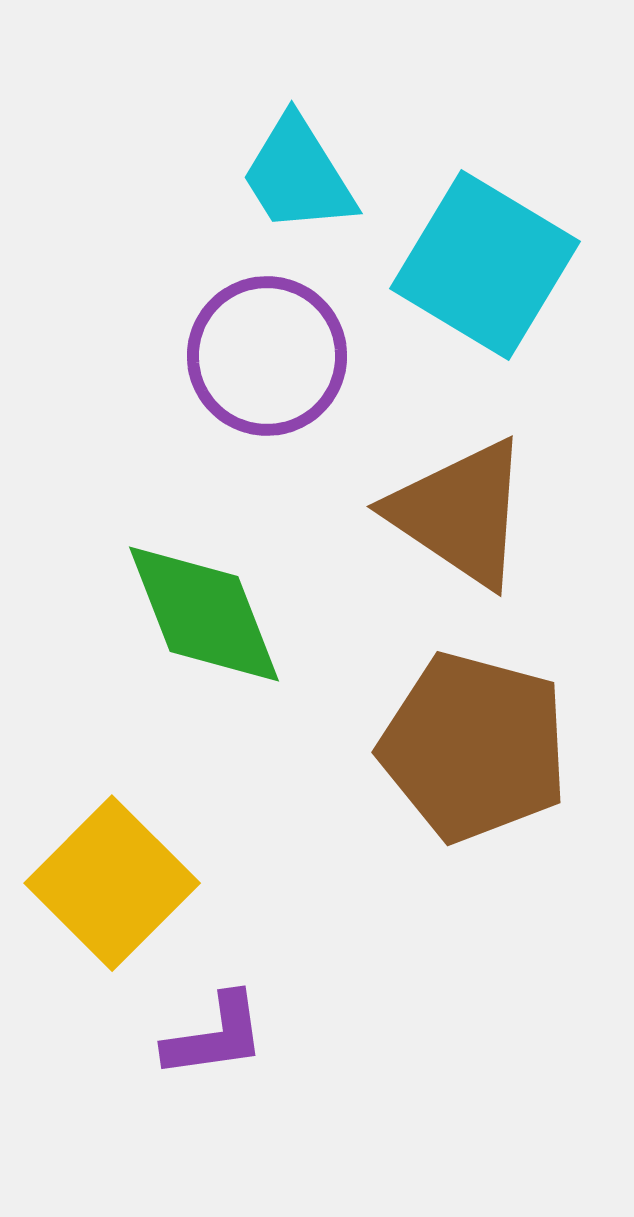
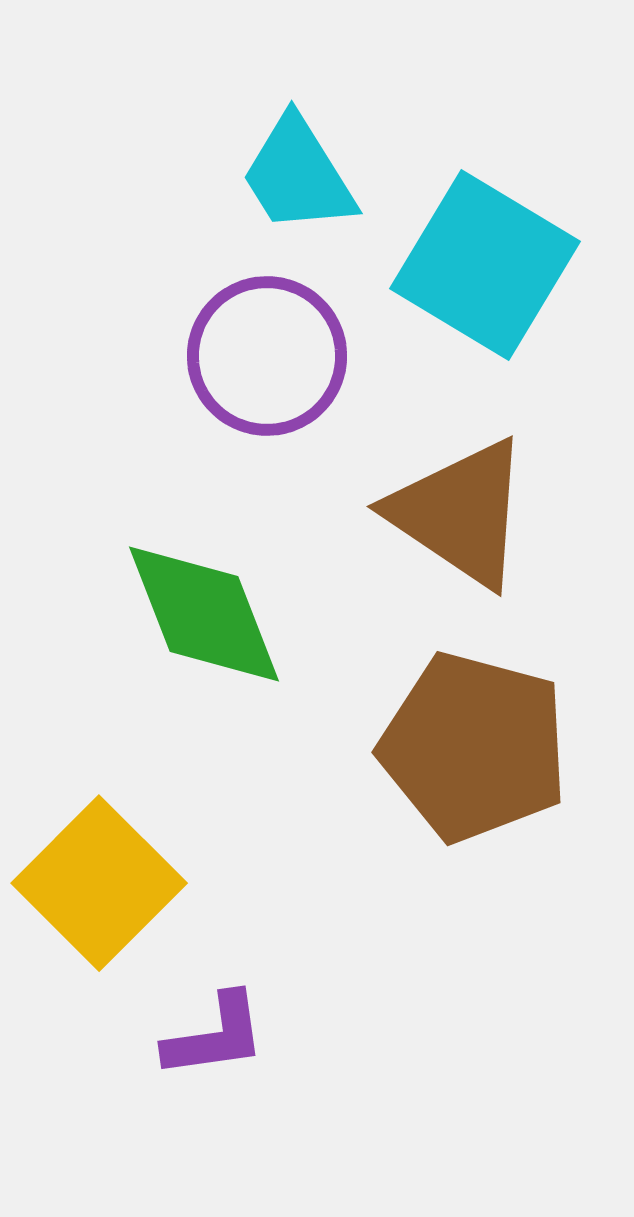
yellow square: moved 13 px left
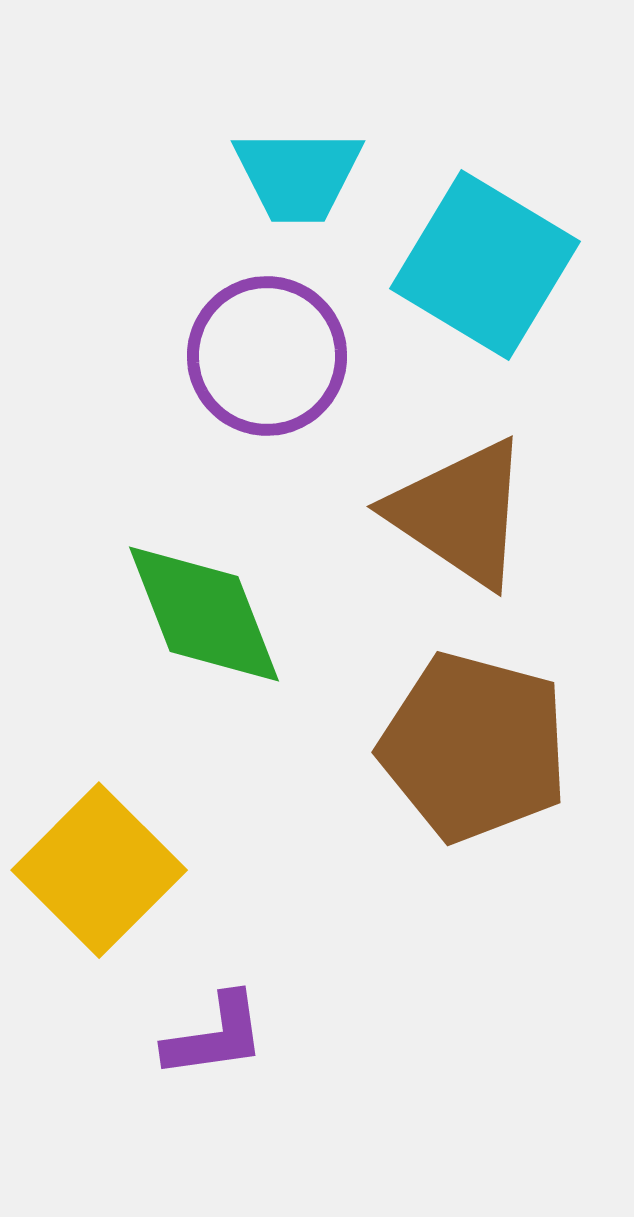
cyan trapezoid: rotated 58 degrees counterclockwise
yellow square: moved 13 px up
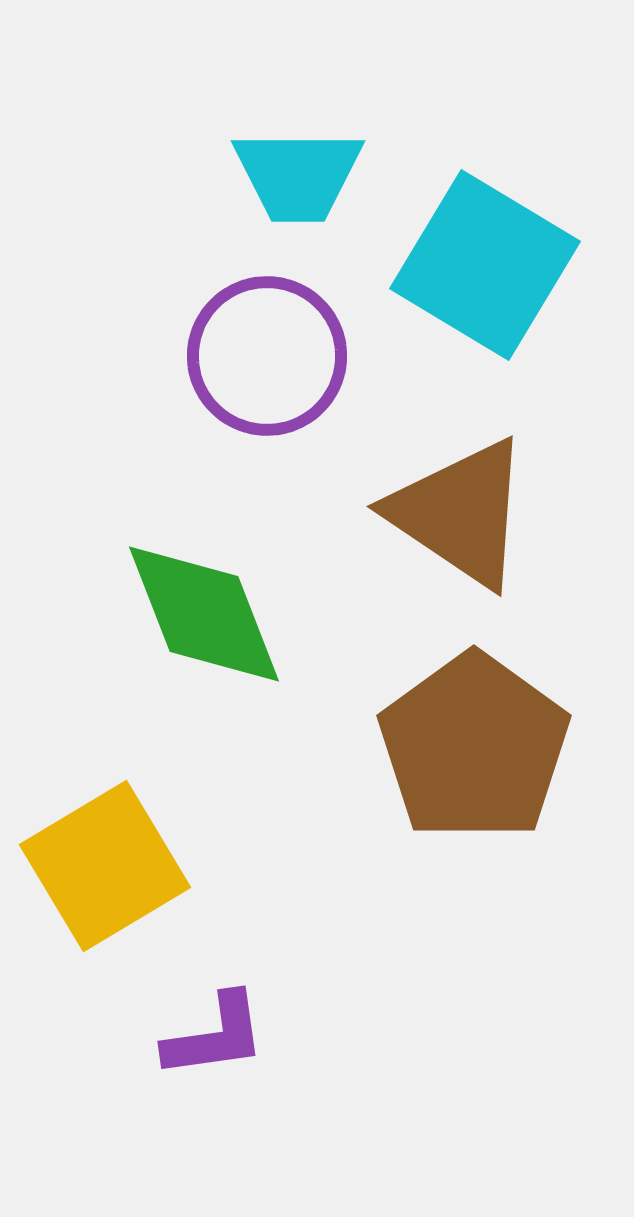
brown pentagon: rotated 21 degrees clockwise
yellow square: moved 6 px right, 4 px up; rotated 14 degrees clockwise
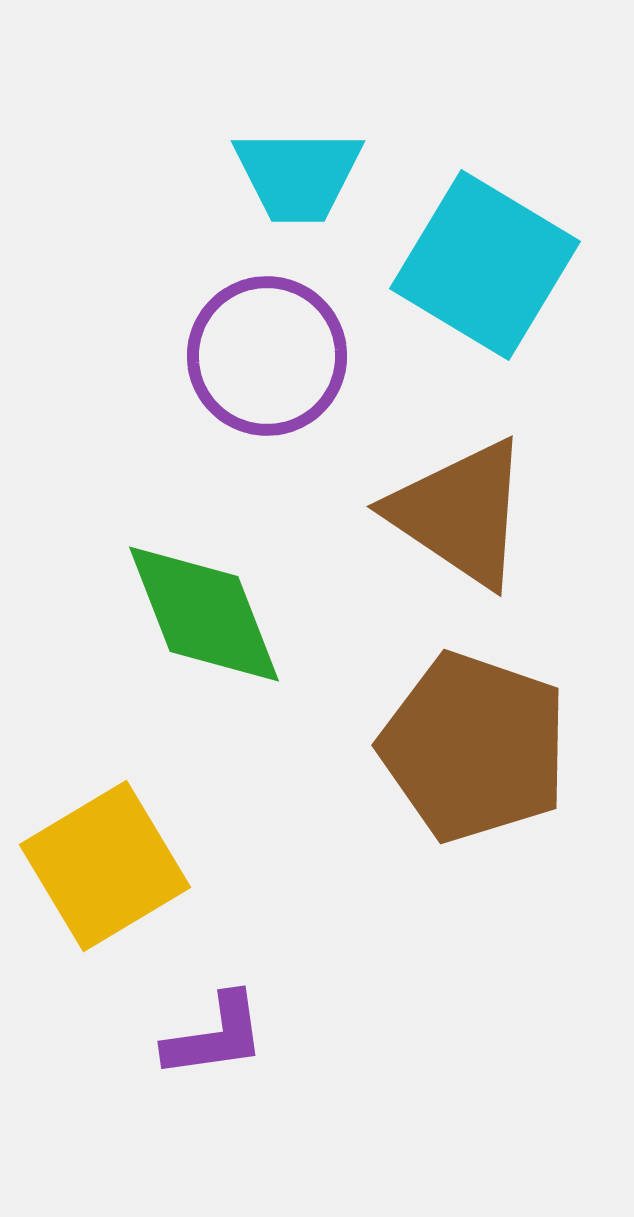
brown pentagon: rotated 17 degrees counterclockwise
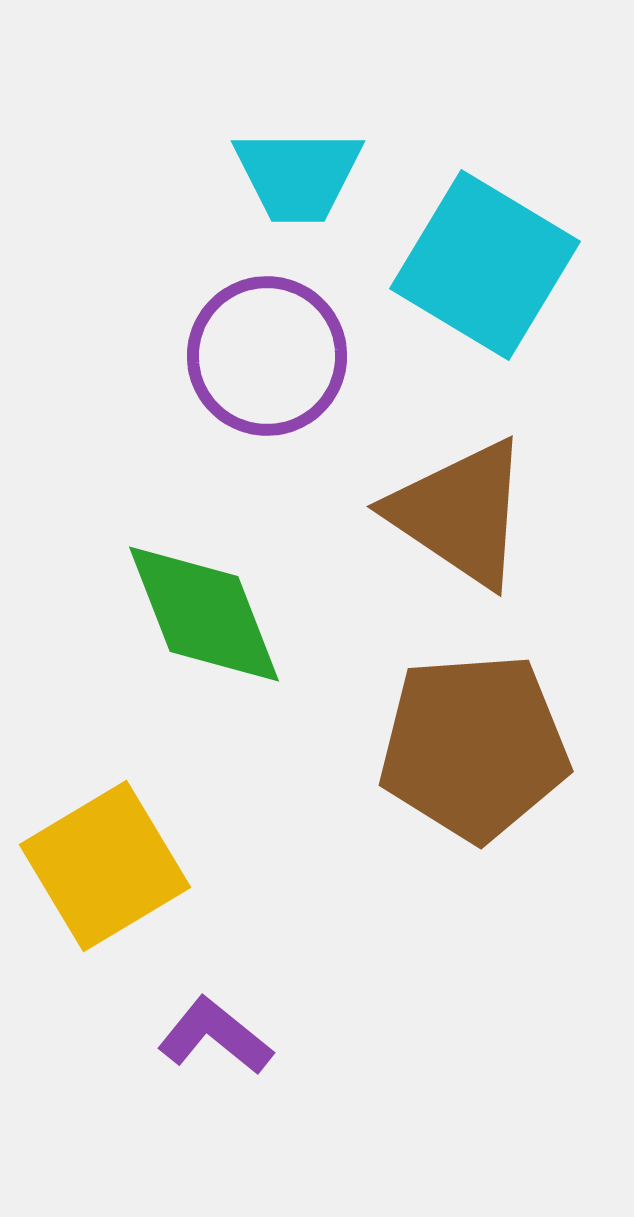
brown pentagon: rotated 23 degrees counterclockwise
purple L-shape: rotated 133 degrees counterclockwise
